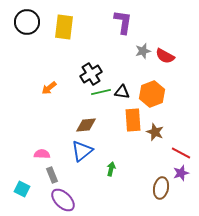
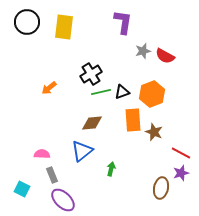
black triangle: rotated 28 degrees counterclockwise
brown diamond: moved 6 px right, 2 px up
brown star: moved 1 px left
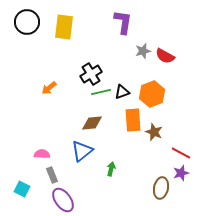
purple ellipse: rotated 10 degrees clockwise
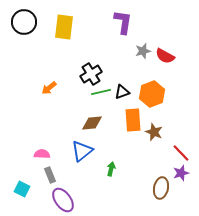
black circle: moved 3 px left
red line: rotated 18 degrees clockwise
gray rectangle: moved 2 px left
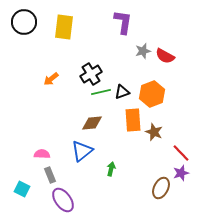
orange arrow: moved 2 px right, 9 px up
brown ellipse: rotated 15 degrees clockwise
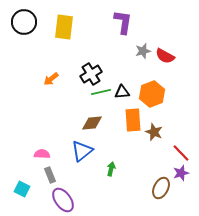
black triangle: rotated 14 degrees clockwise
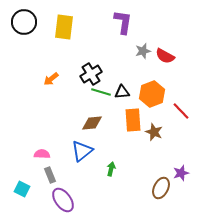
green line: rotated 30 degrees clockwise
red line: moved 42 px up
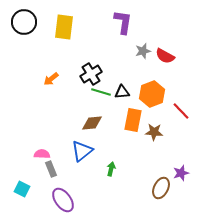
orange rectangle: rotated 15 degrees clockwise
brown star: rotated 18 degrees counterclockwise
gray rectangle: moved 1 px right, 6 px up
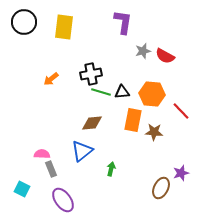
black cross: rotated 20 degrees clockwise
orange hexagon: rotated 25 degrees clockwise
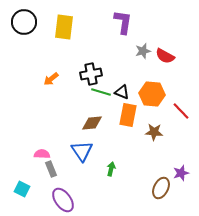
black triangle: rotated 28 degrees clockwise
orange rectangle: moved 5 px left, 5 px up
blue triangle: rotated 25 degrees counterclockwise
